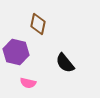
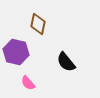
black semicircle: moved 1 px right, 1 px up
pink semicircle: rotated 35 degrees clockwise
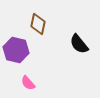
purple hexagon: moved 2 px up
black semicircle: moved 13 px right, 18 px up
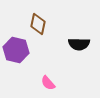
black semicircle: rotated 50 degrees counterclockwise
pink semicircle: moved 20 px right
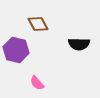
brown diamond: rotated 40 degrees counterclockwise
pink semicircle: moved 11 px left
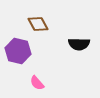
purple hexagon: moved 2 px right, 1 px down
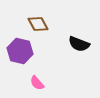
black semicircle: rotated 20 degrees clockwise
purple hexagon: moved 2 px right
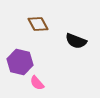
black semicircle: moved 3 px left, 3 px up
purple hexagon: moved 11 px down
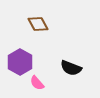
black semicircle: moved 5 px left, 27 px down
purple hexagon: rotated 15 degrees clockwise
